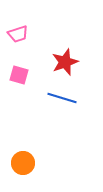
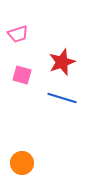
red star: moved 3 px left
pink square: moved 3 px right
orange circle: moved 1 px left
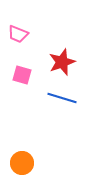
pink trapezoid: rotated 40 degrees clockwise
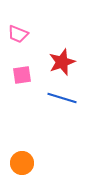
pink square: rotated 24 degrees counterclockwise
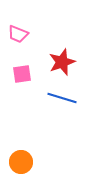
pink square: moved 1 px up
orange circle: moved 1 px left, 1 px up
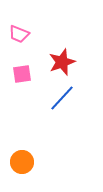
pink trapezoid: moved 1 px right
blue line: rotated 64 degrees counterclockwise
orange circle: moved 1 px right
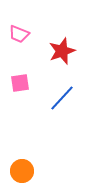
red star: moved 11 px up
pink square: moved 2 px left, 9 px down
orange circle: moved 9 px down
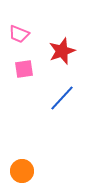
pink square: moved 4 px right, 14 px up
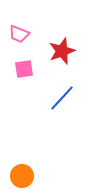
orange circle: moved 5 px down
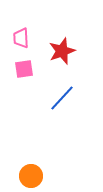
pink trapezoid: moved 2 px right, 4 px down; rotated 65 degrees clockwise
orange circle: moved 9 px right
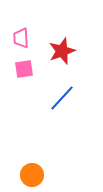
orange circle: moved 1 px right, 1 px up
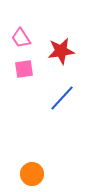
pink trapezoid: rotated 30 degrees counterclockwise
red star: moved 1 px left; rotated 12 degrees clockwise
orange circle: moved 1 px up
